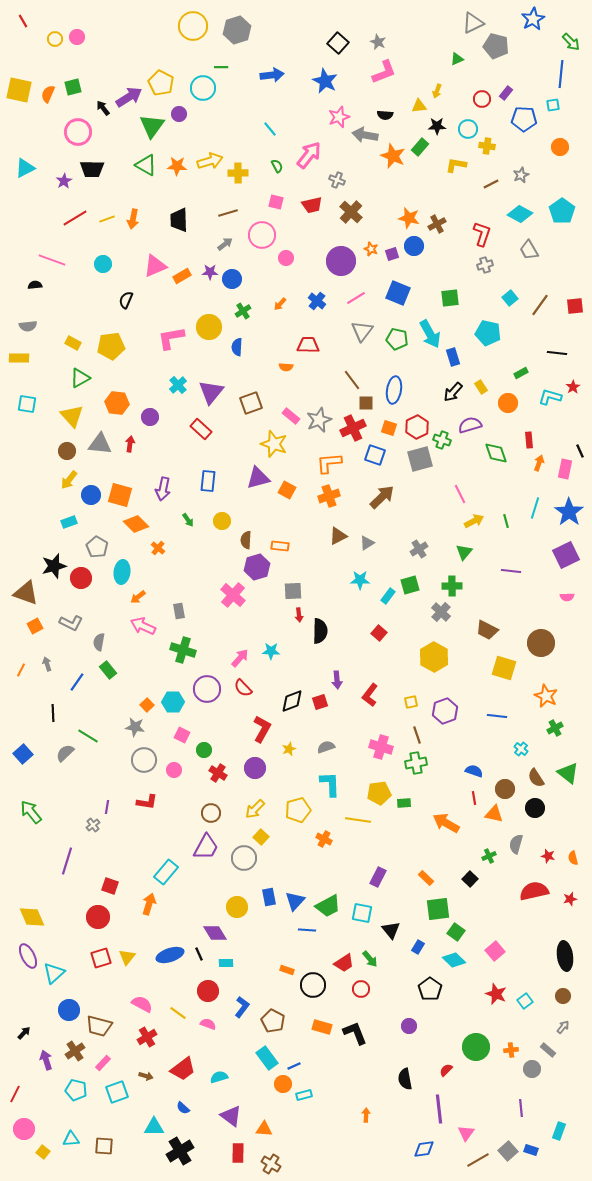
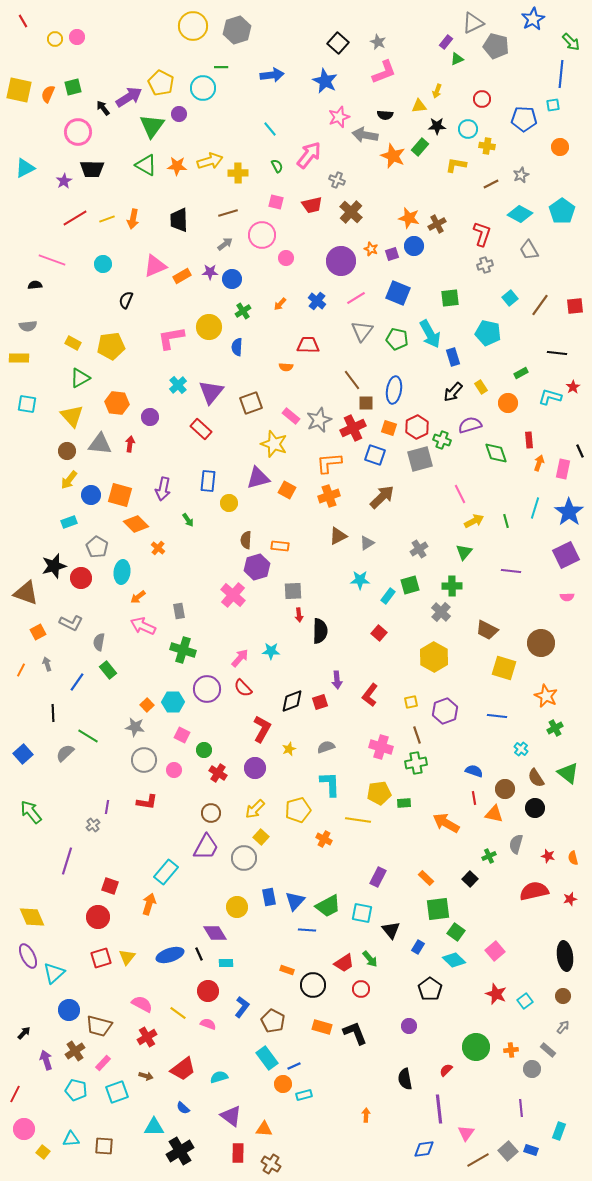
purple rectangle at (506, 93): moved 60 px left, 51 px up
pink rectangle at (565, 469): moved 2 px left
yellow circle at (222, 521): moved 7 px right, 18 px up
orange square at (35, 626): moved 3 px right, 6 px down
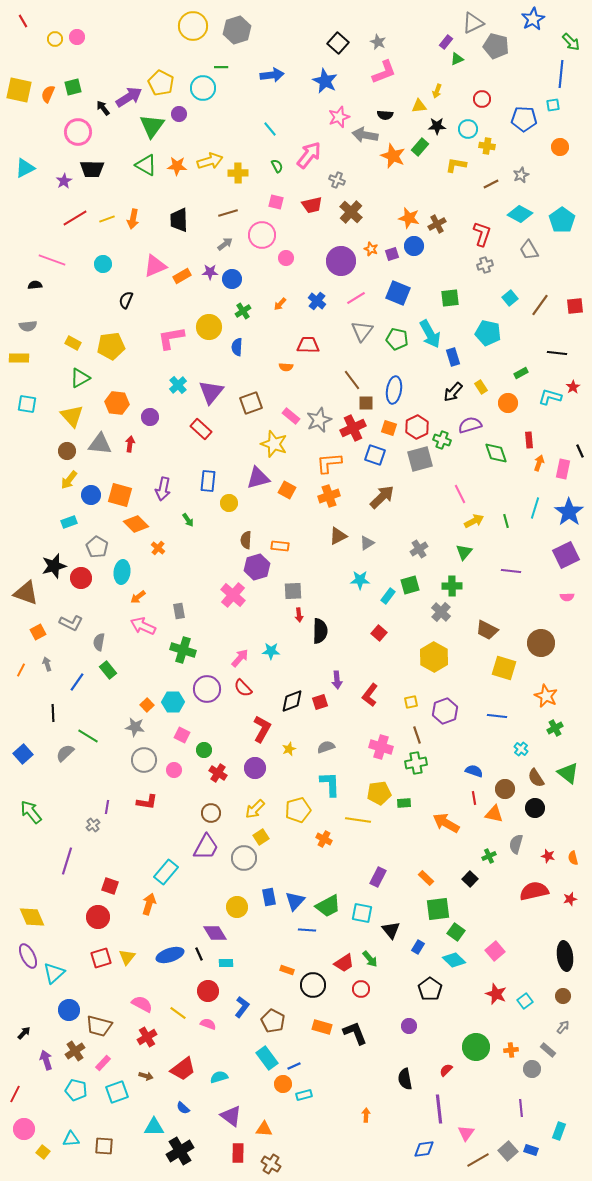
cyan pentagon at (562, 211): moved 9 px down
yellow square at (261, 837): rotated 14 degrees clockwise
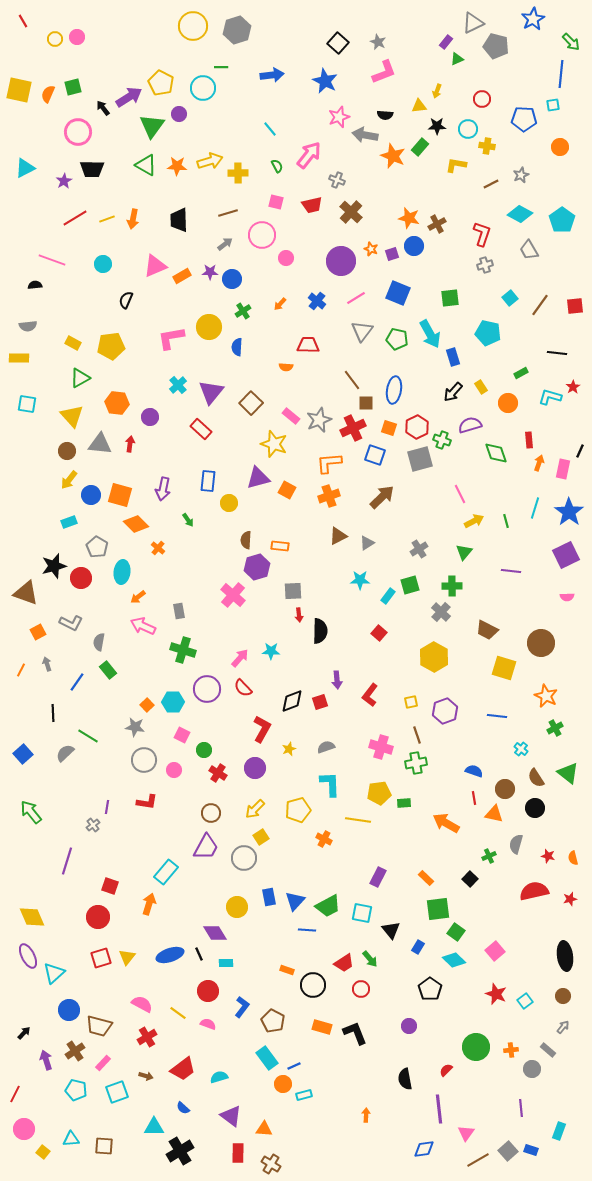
brown square at (251, 403): rotated 25 degrees counterclockwise
black line at (580, 451): rotated 48 degrees clockwise
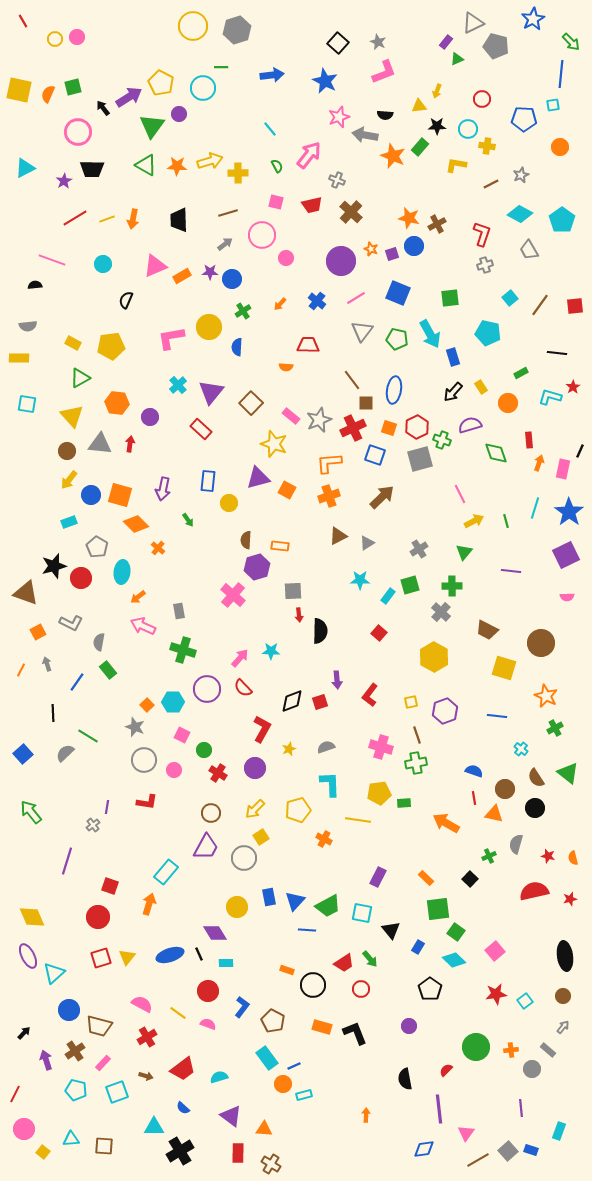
gray star at (135, 727): rotated 12 degrees clockwise
red star at (496, 994): rotated 30 degrees counterclockwise
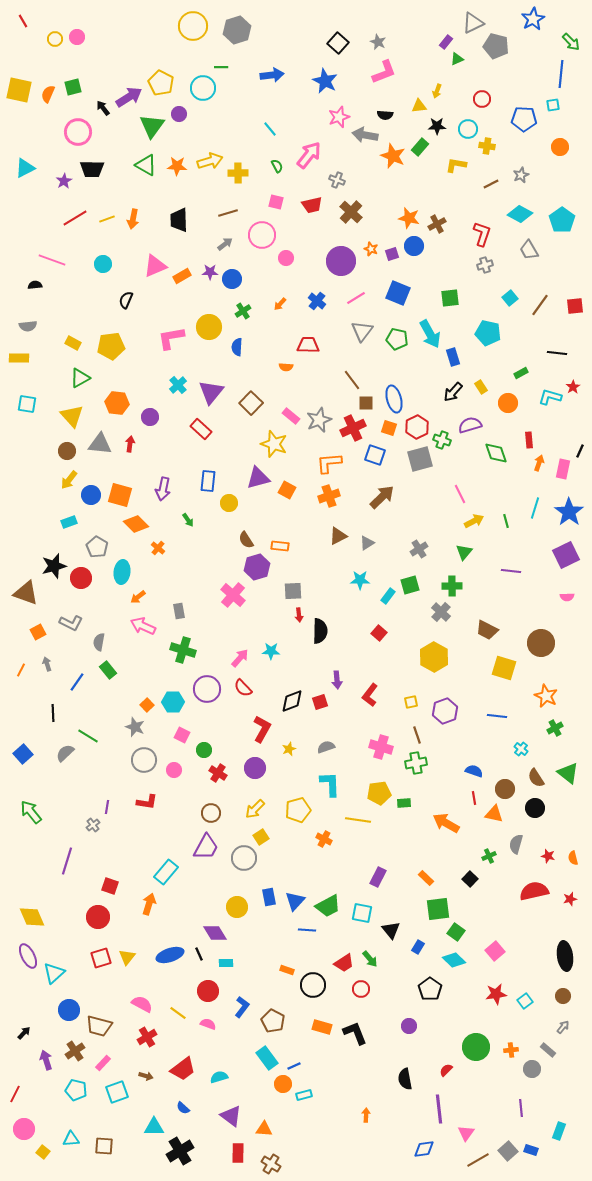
blue ellipse at (394, 390): moved 9 px down; rotated 24 degrees counterclockwise
brown semicircle at (246, 540): rotated 36 degrees counterclockwise
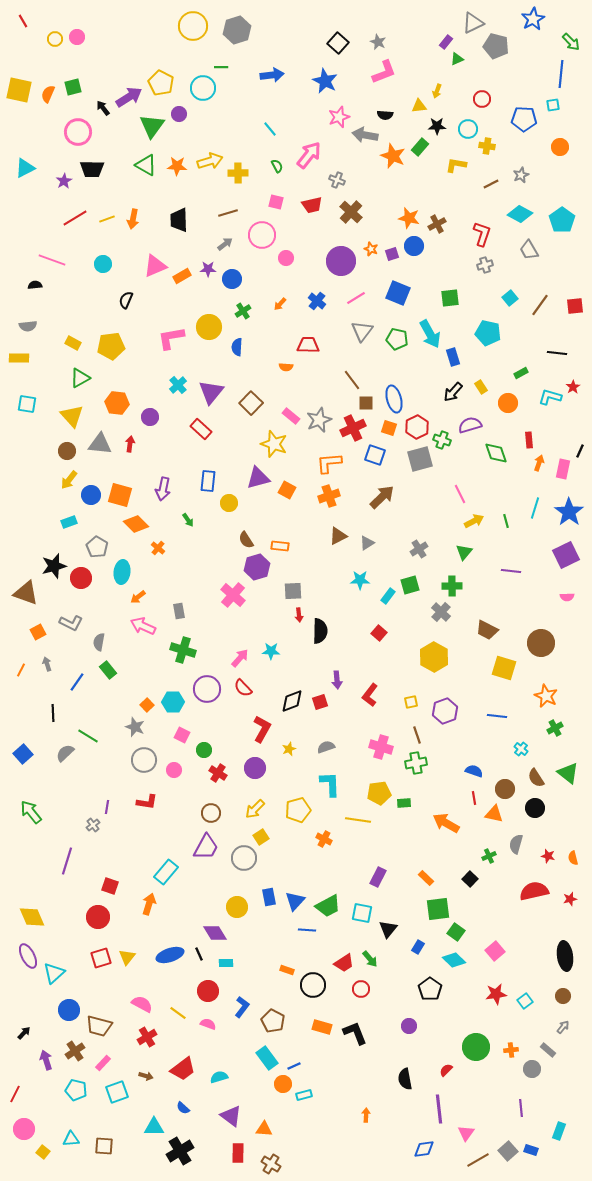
purple star at (210, 272): moved 2 px left, 3 px up
black triangle at (391, 930): moved 3 px left, 1 px up; rotated 18 degrees clockwise
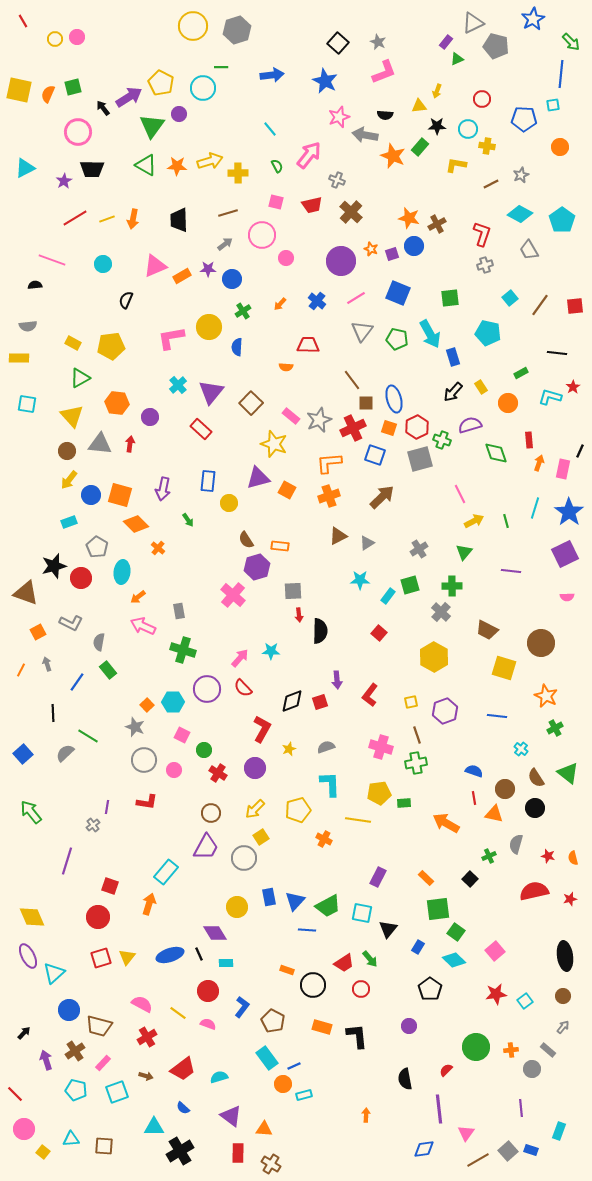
purple square at (566, 555): moved 1 px left, 1 px up
black L-shape at (355, 1033): moved 2 px right, 3 px down; rotated 16 degrees clockwise
red line at (15, 1094): rotated 72 degrees counterclockwise
